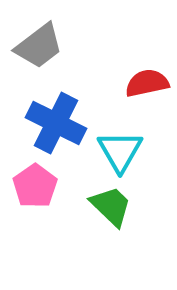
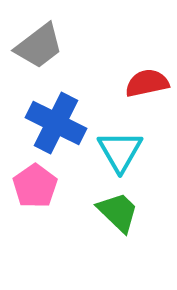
green trapezoid: moved 7 px right, 6 px down
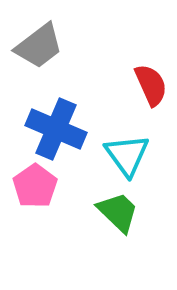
red semicircle: moved 4 px right, 2 px down; rotated 78 degrees clockwise
blue cross: moved 6 px down; rotated 4 degrees counterclockwise
cyan triangle: moved 7 px right, 4 px down; rotated 6 degrees counterclockwise
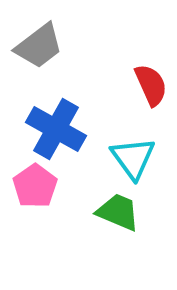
blue cross: rotated 6 degrees clockwise
cyan triangle: moved 6 px right, 3 px down
green trapezoid: rotated 21 degrees counterclockwise
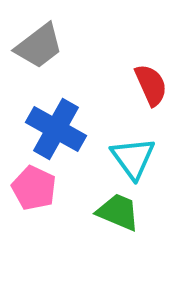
pink pentagon: moved 1 px left, 2 px down; rotated 12 degrees counterclockwise
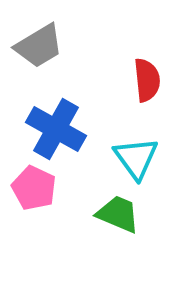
gray trapezoid: rotated 6 degrees clockwise
red semicircle: moved 4 px left, 5 px up; rotated 18 degrees clockwise
cyan triangle: moved 3 px right
green trapezoid: moved 2 px down
